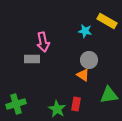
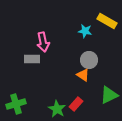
green triangle: rotated 18 degrees counterclockwise
red rectangle: rotated 32 degrees clockwise
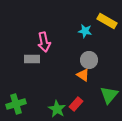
pink arrow: moved 1 px right
green triangle: rotated 24 degrees counterclockwise
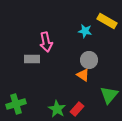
pink arrow: moved 2 px right
red rectangle: moved 1 px right, 5 px down
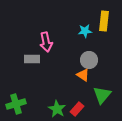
yellow rectangle: moved 3 px left; rotated 66 degrees clockwise
cyan star: rotated 16 degrees counterclockwise
green triangle: moved 7 px left
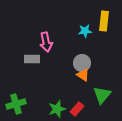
gray circle: moved 7 px left, 3 px down
green star: rotated 24 degrees clockwise
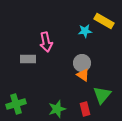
yellow rectangle: rotated 66 degrees counterclockwise
gray rectangle: moved 4 px left
red rectangle: moved 8 px right; rotated 56 degrees counterclockwise
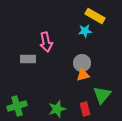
yellow rectangle: moved 9 px left, 5 px up
orange triangle: rotated 48 degrees counterclockwise
green cross: moved 1 px right, 2 px down
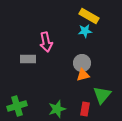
yellow rectangle: moved 6 px left
red rectangle: rotated 24 degrees clockwise
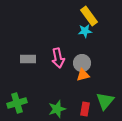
yellow rectangle: rotated 24 degrees clockwise
pink arrow: moved 12 px right, 16 px down
green triangle: moved 3 px right, 6 px down
green cross: moved 3 px up
